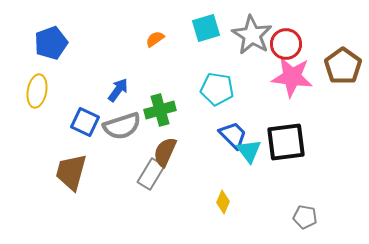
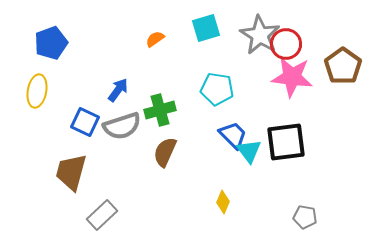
gray star: moved 8 px right
gray rectangle: moved 49 px left, 41 px down; rotated 16 degrees clockwise
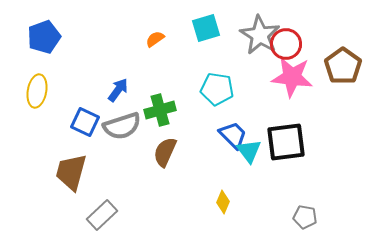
blue pentagon: moved 7 px left, 6 px up
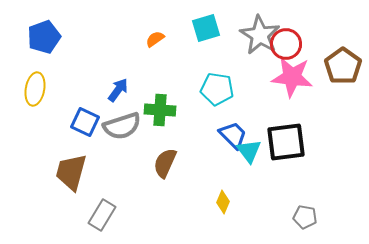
yellow ellipse: moved 2 px left, 2 px up
green cross: rotated 20 degrees clockwise
brown semicircle: moved 11 px down
gray rectangle: rotated 16 degrees counterclockwise
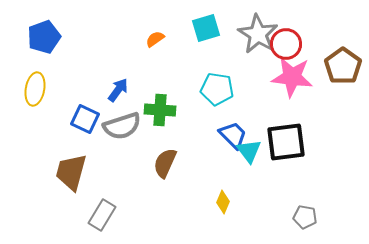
gray star: moved 2 px left, 1 px up
blue square: moved 3 px up
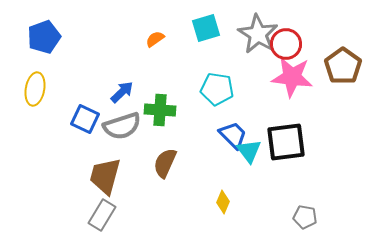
blue arrow: moved 4 px right, 2 px down; rotated 10 degrees clockwise
brown trapezoid: moved 34 px right, 4 px down
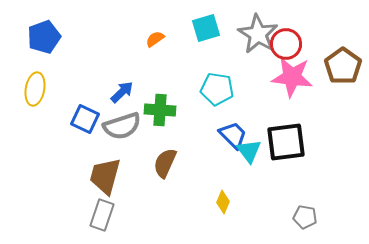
gray rectangle: rotated 12 degrees counterclockwise
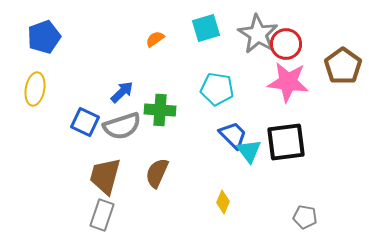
pink star: moved 4 px left, 5 px down
blue square: moved 3 px down
brown semicircle: moved 8 px left, 10 px down
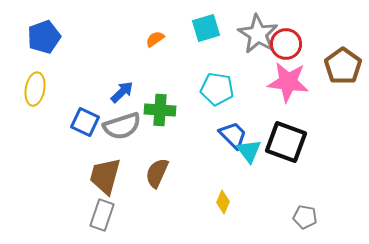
black square: rotated 27 degrees clockwise
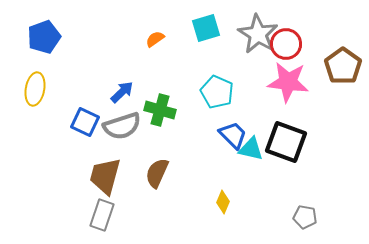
cyan pentagon: moved 3 px down; rotated 16 degrees clockwise
green cross: rotated 12 degrees clockwise
cyan triangle: moved 2 px right, 2 px up; rotated 40 degrees counterclockwise
